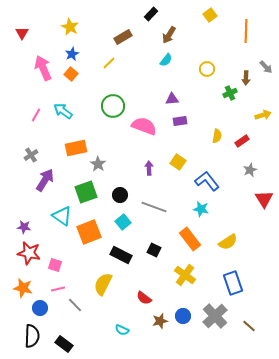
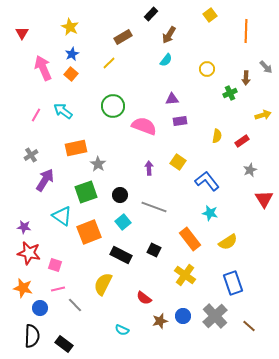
cyan star at (201, 209): moved 9 px right, 4 px down
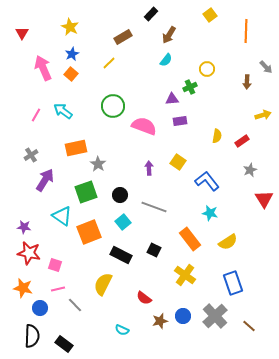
brown arrow at (246, 78): moved 1 px right, 4 px down
green cross at (230, 93): moved 40 px left, 6 px up
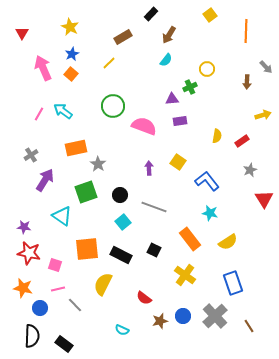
pink line at (36, 115): moved 3 px right, 1 px up
orange square at (89, 232): moved 2 px left, 17 px down; rotated 15 degrees clockwise
brown line at (249, 326): rotated 16 degrees clockwise
